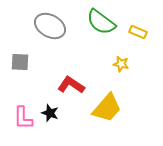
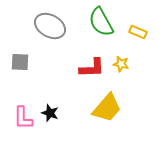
green semicircle: rotated 24 degrees clockwise
red L-shape: moved 21 px right, 17 px up; rotated 144 degrees clockwise
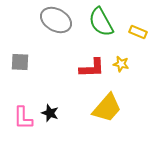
gray ellipse: moved 6 px right, 6 px up
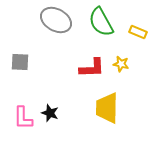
yellow trapezoid: rotated 140 degrees clockwise
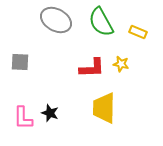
yellow trapezoid: moved 3 px left
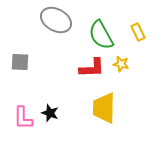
green semicircle: moved 13 px down
yellow rectangle: rotated 42 degrees clockwise
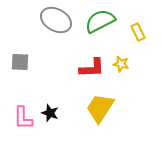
green semicircle: moved 1 px left, 14 px up; rotated 92 degrees clockwise
yellow trapezoid: moved 4 px left; rotated 32 degrees clockwise
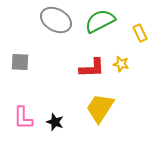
yellow rectangle: moved 2 px right, 1 px down
black star: moved 5 px right, 9 px down
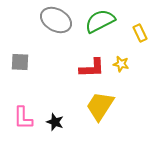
yellow trapezoid: moved 2 px up
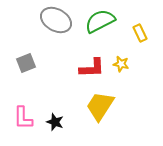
gray square: moved 6 px right, 1 px down; rotated 24 degrees counterclockwise
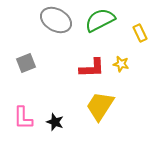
green semicircle: moved 1 px up
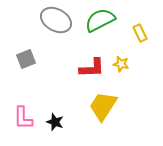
gray square: moved 4 px up
yellow trapezoid: moved 3 px right
